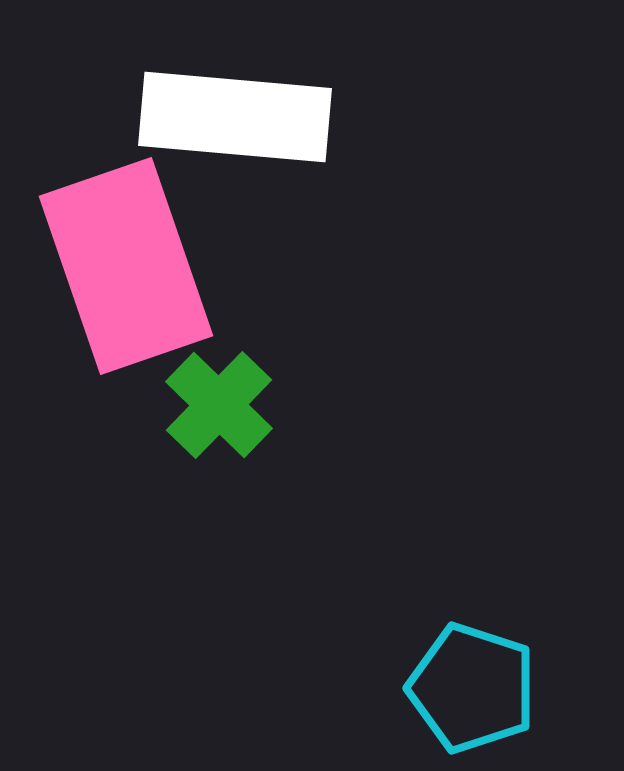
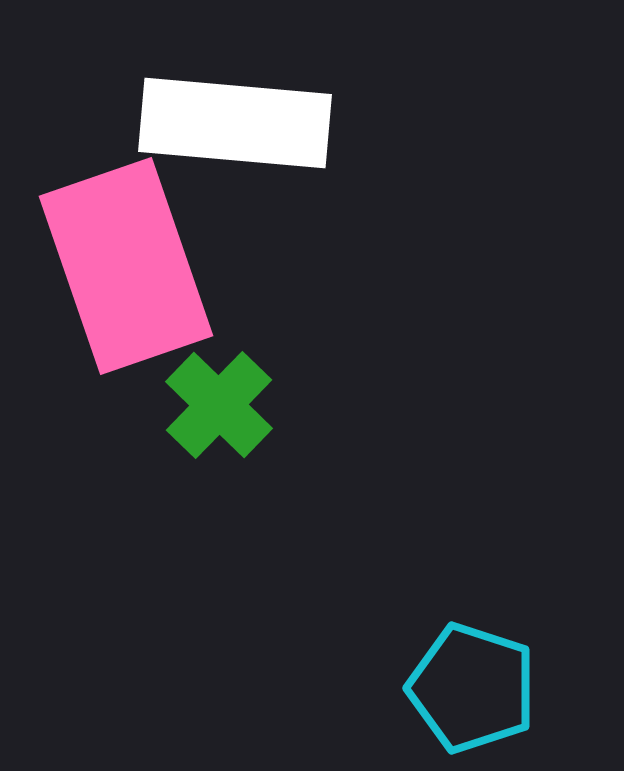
white rectangle: moved 6 px down
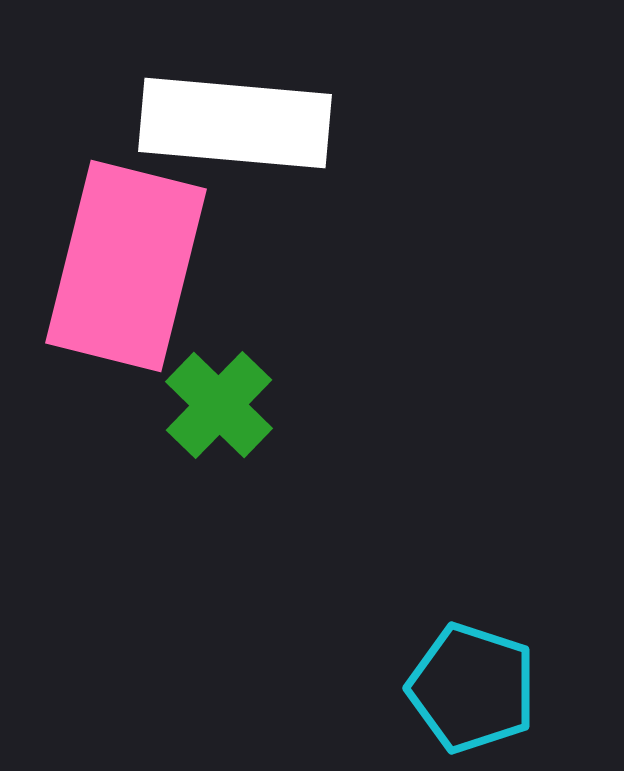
pink rectangle: rotated 33 degrees clockwise
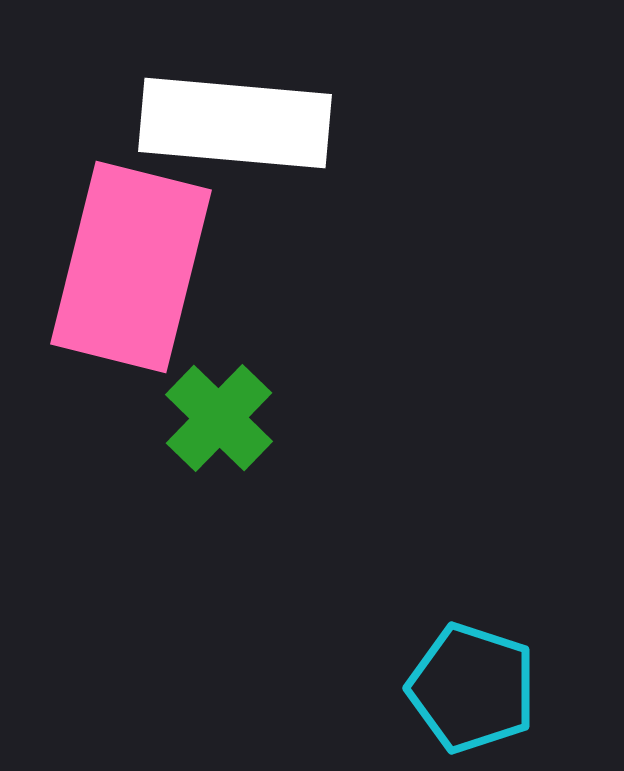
pink rectangle: moved 5 px right, 1 px down
green cross: moved 13 px down
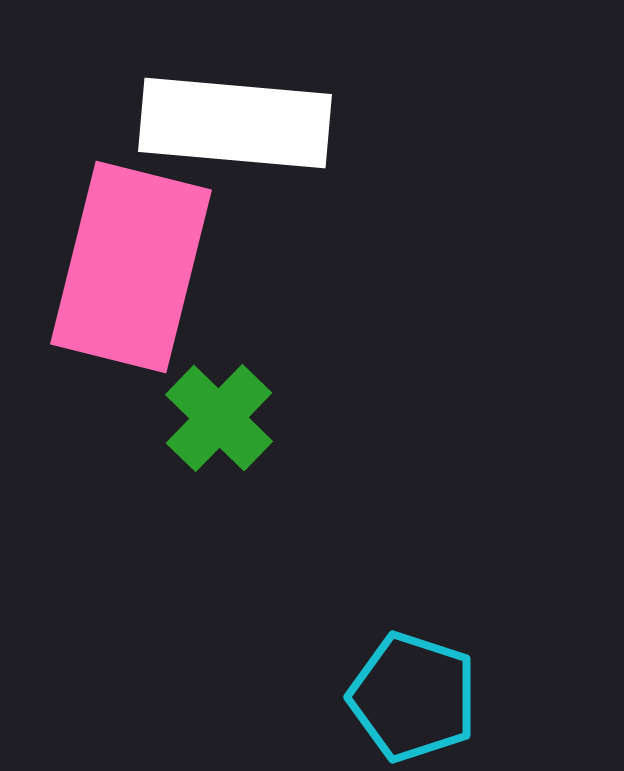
cyan pentagon: moved 59 px left, 9 px down
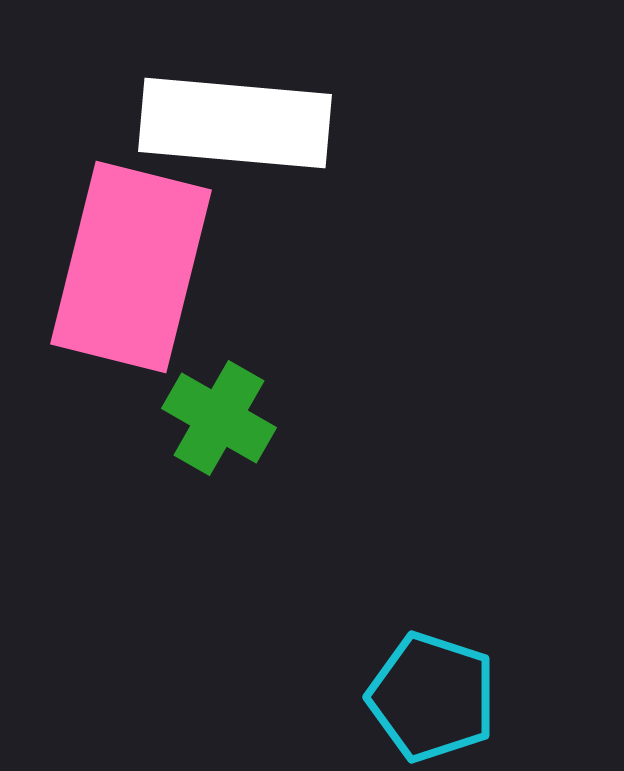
green cross: rotated 14 degrees counterclockwise
cyan pentagon: moved 19 px right
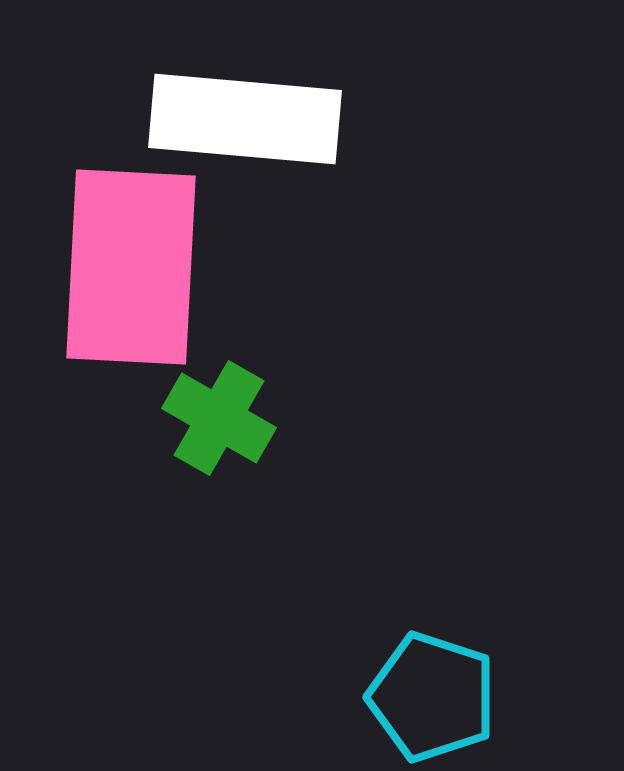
white rectangle: moved 10 px right, 4 px up
pink rectangle: rotated 11 degrees counterclockwise
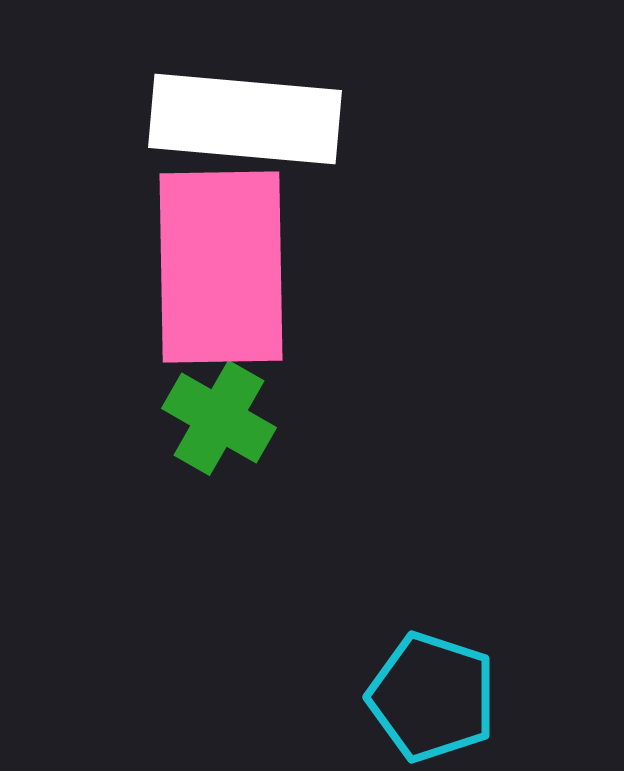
pink rectangle: moved 90 px right; rotated 4 degrees counterclockwise
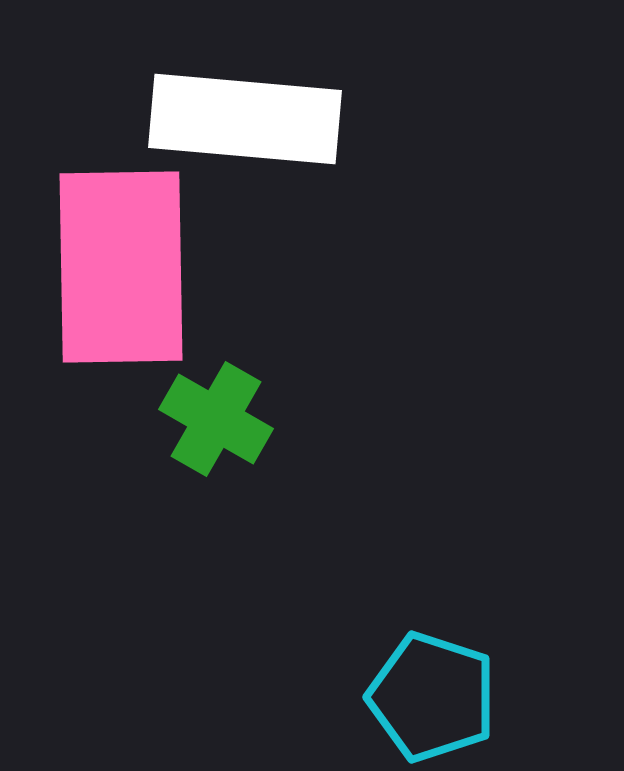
pink rectangle: moved 100 px left
green cross: moved 3 px left, 1 px down
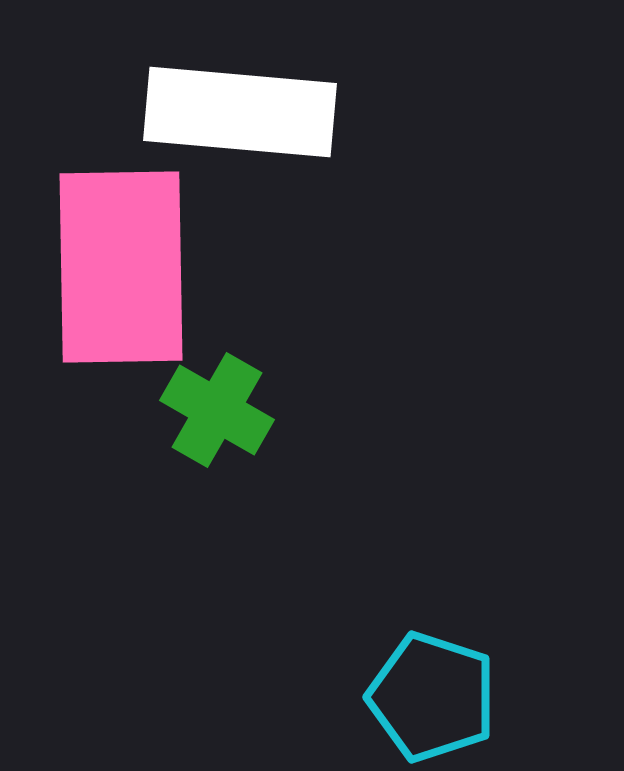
white rectangle: moved 5 px left, 7 px up
green cross: moved 1 px right, 9 px up
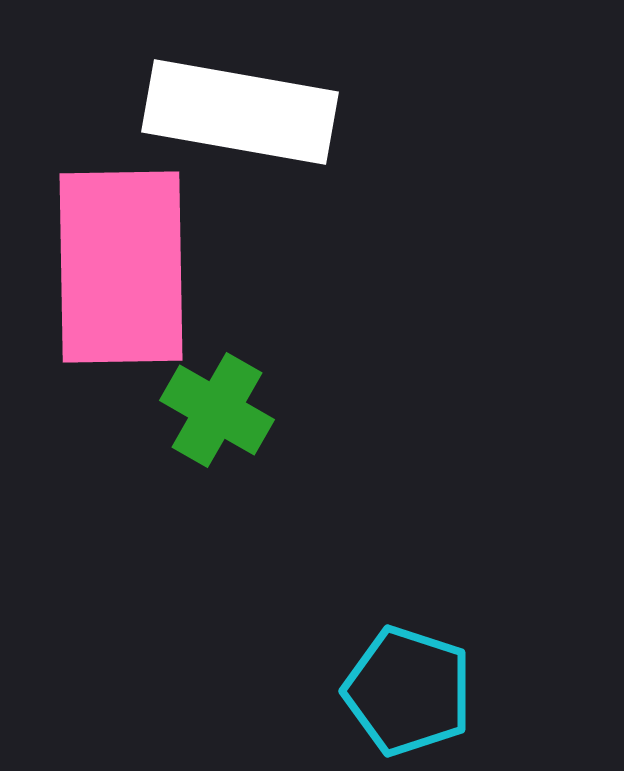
white rectangle: rotated 5 degrees clockwise
cyan pentagon: moved 24 px left, 6 px up
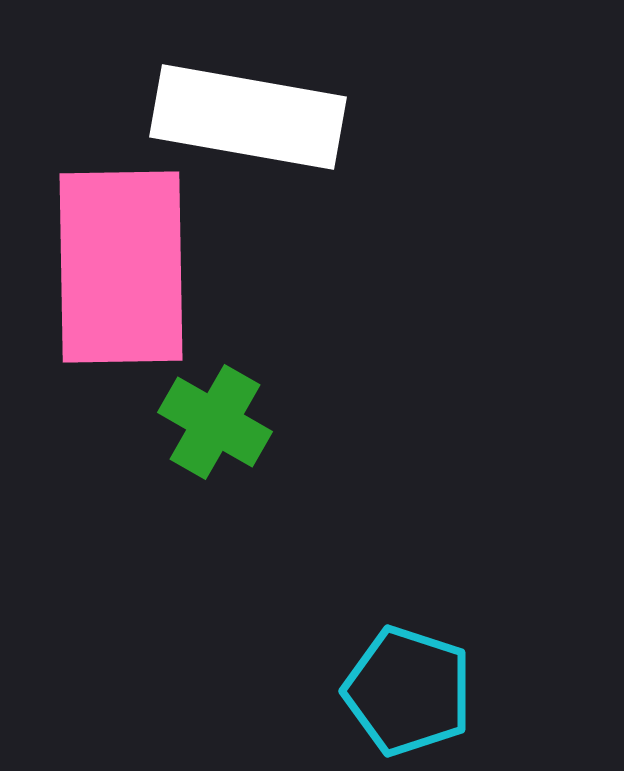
white rectangle: moved 8 px right, 5 px down
green cross: moved 2 px left, 12 px down
